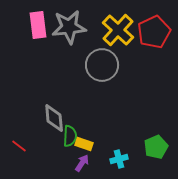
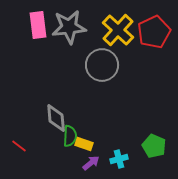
gray diamond: moved 2 px right
green pentagon: moved 2 px left, 1 px up; rotated 25 degrees counterclockwise
purple arrow: moved 9 px right; rotated 18 degrees clockwise
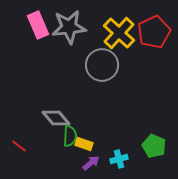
pink rectangle: rotated 16 degrees counterclockwise
yellow cross: moved 1 px right, 3 px down
gray diamond: rotated 36 degrees counterclockwise
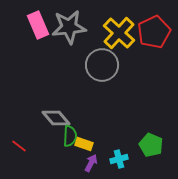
green pentagon: moved 3 px left, 1 px up
purple arrow: rotated 24 degrees counterclockwise
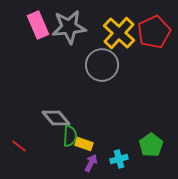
green pentagon: rotated 15 degrees clockwise
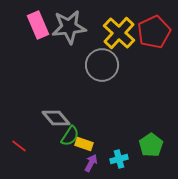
green semicircle: rotated 30 degrees clockwise
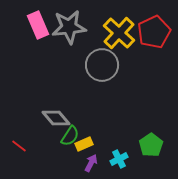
yellow rectangle: rotated 42 degrees counterclockwise
cyan cross: rotated 12 degrees counterclockwise
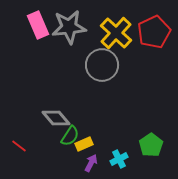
yellow cross: moved 3 px left
